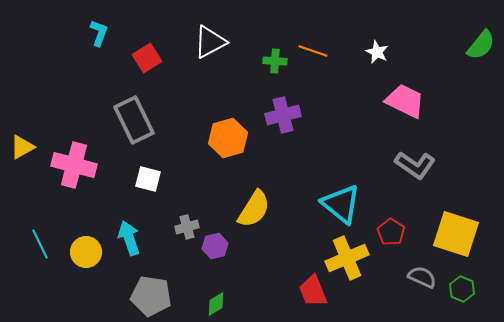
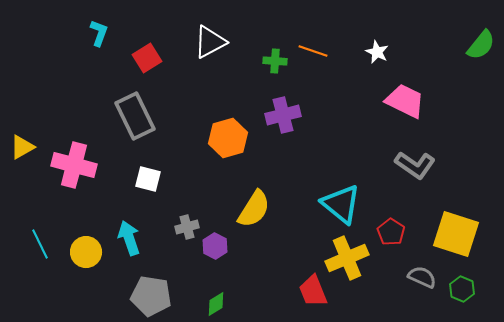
gray rectangle: moved 1 px right, 4 px up
purple hexagon: rotated 20 degrees counterclockwise
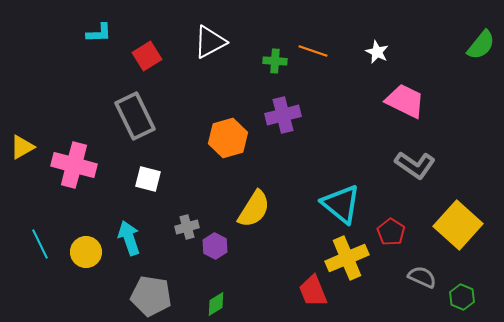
cyan L-shape: rotated 68 degrees clockwise
red square: moved 2 px up
yellow square: moved 2 px right, 9 px up; rotated 24 degrees clockwise
green hexagon: moved 8 px down
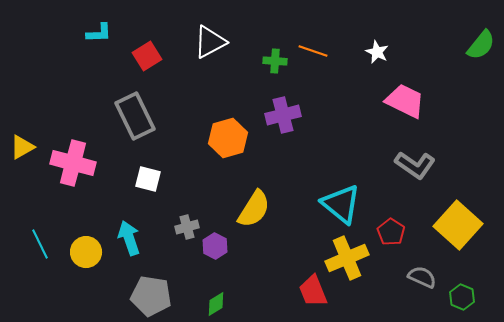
pink cross: moved 1 px left, 2 px up
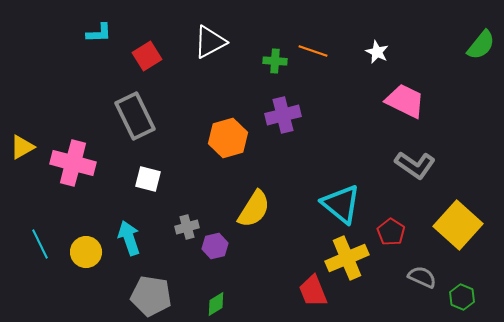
purple hexagon: rotated 20 degrees clockwise
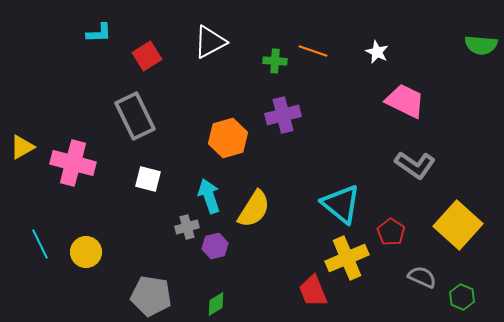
green semicircle: rotated 56 degrees clockwise
cyan arrow: moved 80 px right, 42 px up
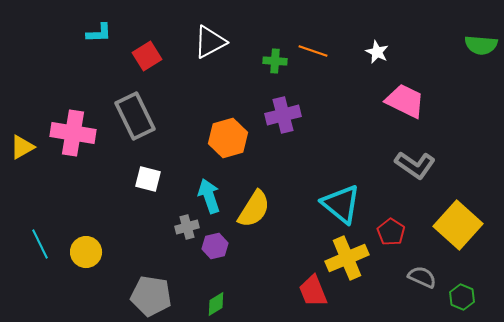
pink cross: moved 30 px up; rotated 6 degrees counterclockwise
